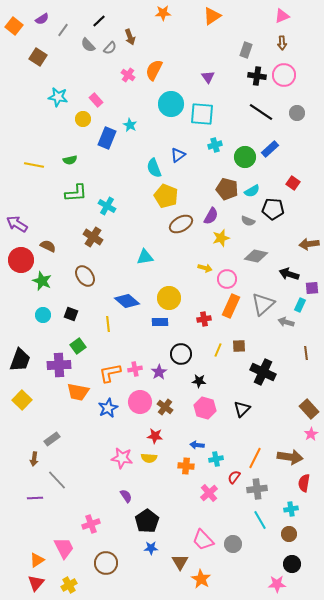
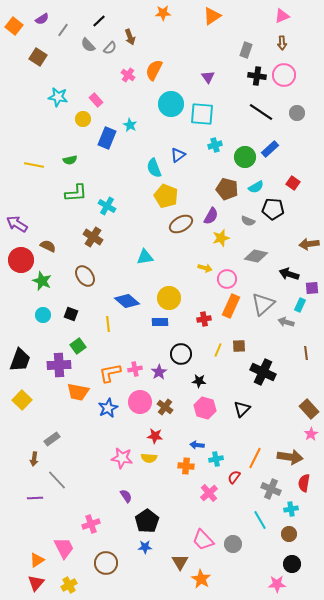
cyan semicircle at (252, 191): moved 4 px right, 4 px up
gray cross at (257, 489): moved 14 px right; rotated 30 degrees clockwise
blue star at (151, 548): moved 6 px left, 1 px up
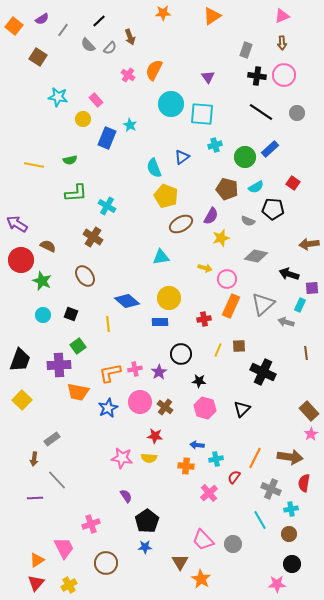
blue triangle at (178, 155): moved 4 px right, 2 px down
cyan triangle at (145, 257): moved 16 px right
brown rectangle at (309, 409): moved 2 px down
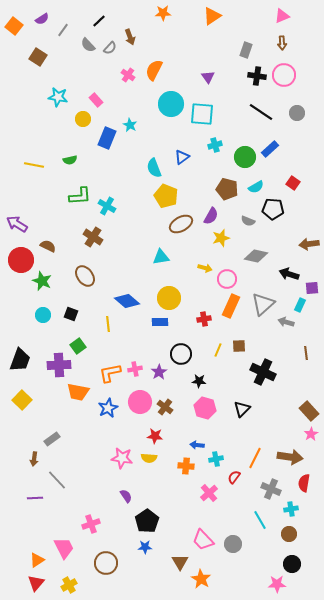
green L-shape at (76, 193): moved 4 px right, 3 px down
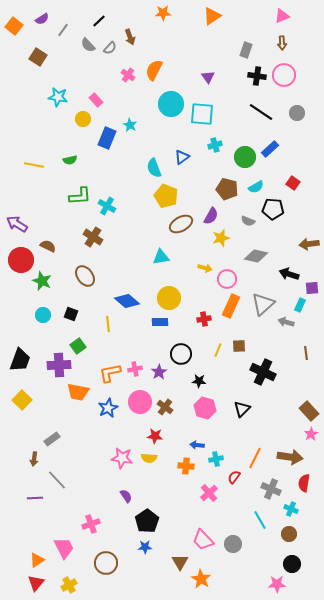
cyan cross at (291, 509): rotated 32 degrees clockwise
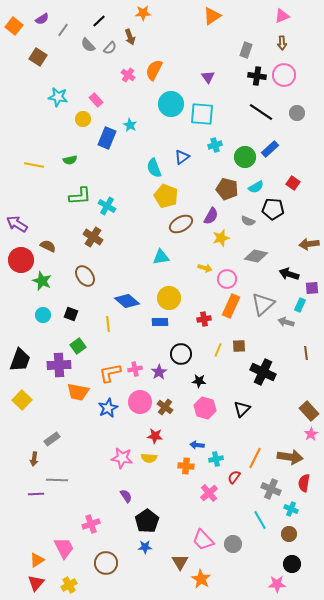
orange star at (163, 13): moved 20 px left
gray line at (57, 480): rotated 45 degrees counterclockwise
purple line at (35, 498): moved 1 px right, 4 px up
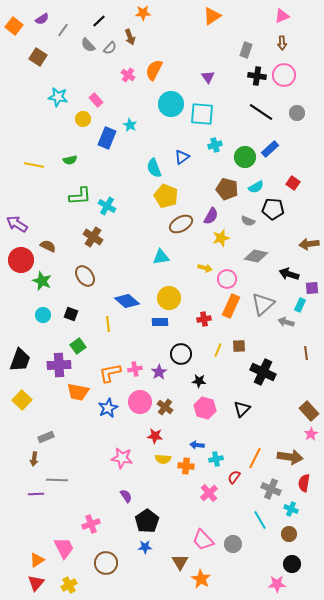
gray rectangle at (52, 439): moved 6 px left, 2 px up; rotated 14 degrees clockwise
yellow semicircle at (149, 458): moved 14 px right, 1 px down
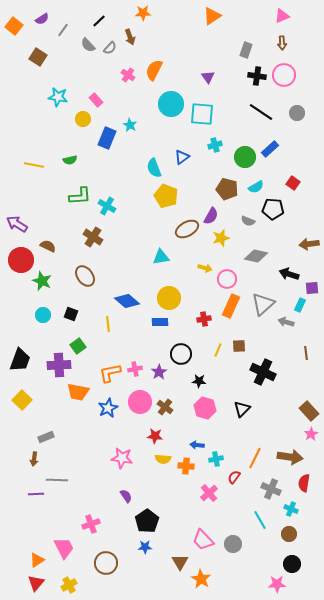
brown ellipse at (181, 224): moved 6 px right, 5 px down
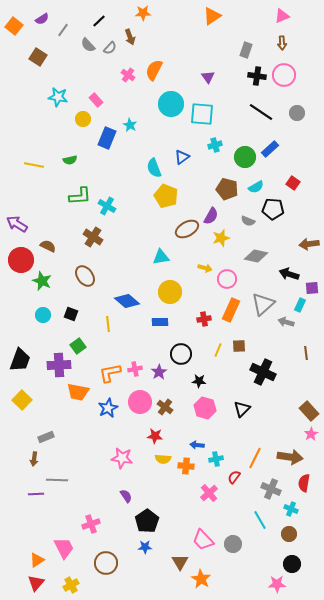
yellow circle at (169, 298): moved 1 px right, 6 px up
orange rectangle at (231, 306): moved 4 px down
yellow cross at (69, 585): moved 2 px right
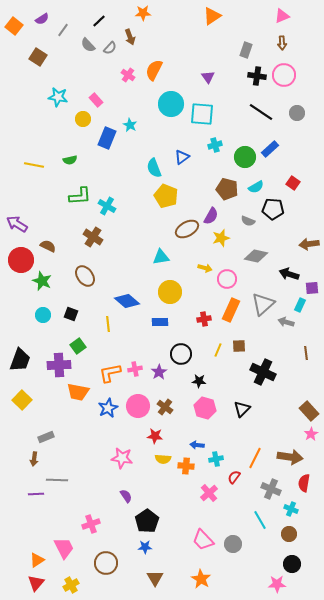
pink circle at (140, 402): moved 2 px left, 4 px down
brown triangle at (180, 562): moved 25 px left, 16 px down
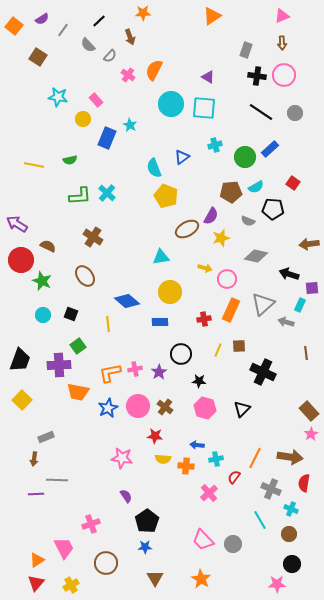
gray semicircle at (110, 48): moved 8 px down
purple triangle at (208, 77): rotated 24 degrees counterclockwise
gray circle at (297, 113): moved 2 px left
cyan square at (202, 114): moved 2 px right, 6 px up
brown pentagon at (227, 189): moved 4 px right, 3 px down; rotated 20 degrees counterclockwise
cyan cross at (107, 206): moved 13 px up; rotated 12 degrees clockwise
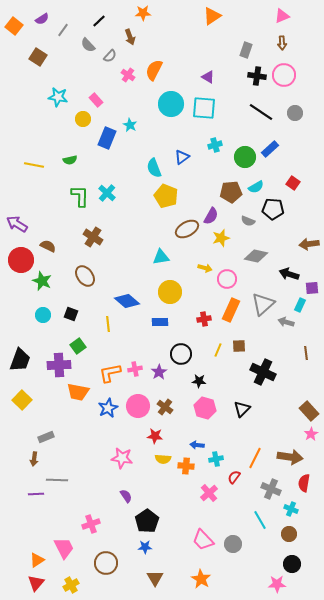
green L-shape at (80, 196): rotated 85 degrees counterclockwise
